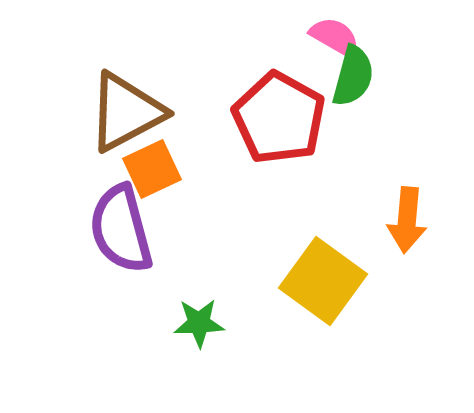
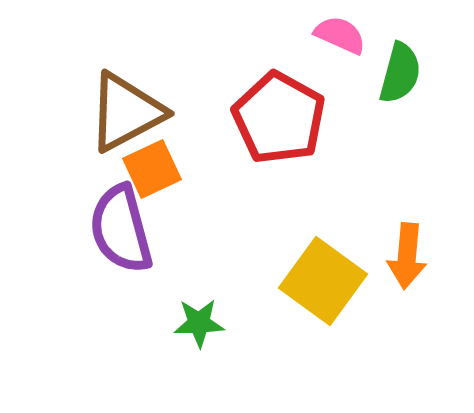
pink semicircle: moved 5 px right, 2 px up; rotated 6 degrees counterclockwise
green semicircle: moved 47 px right, 3 px up
orange arrow: moved 36 px down
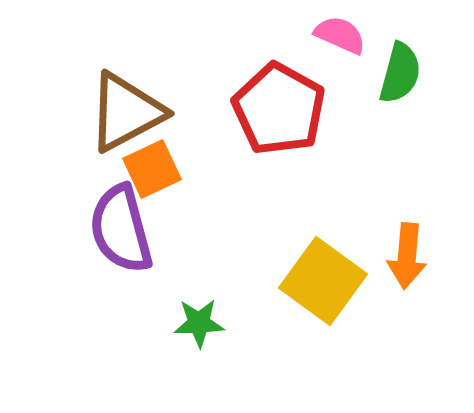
red pentagon: moved 9 px up
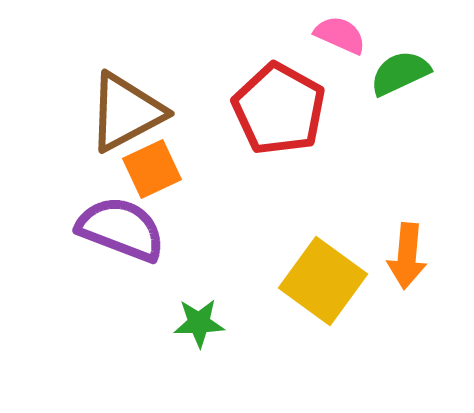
green semicircle: rotated 130 degrees counterclockwise
purple semicircle: rotated 126 degrees clockwise
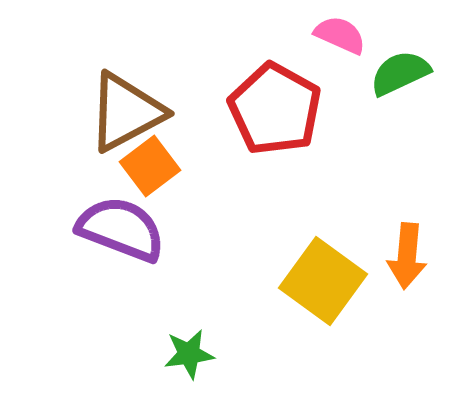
red pentagon: moved 4 px left
orange square: moved 2 px left, 3 px up; rotated 12 degrees counterclockwise
green star: moved 10 px left, 31 px down; rotated 6 degrees counterclockwise
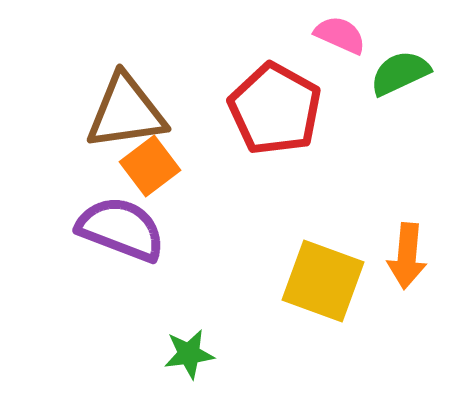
brown triangle: rotated 20 degrees clockwise
yellow square: rotated 16 degrees counterclockwise
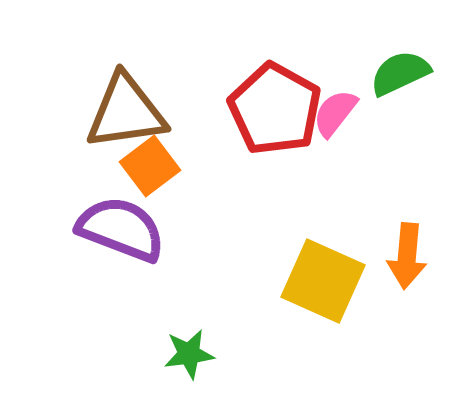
pink semicircle: moved 5 px left, 78 px down; rotated 76 degrees counterclockwise
yellow square: rotated 4 degrees clockwise
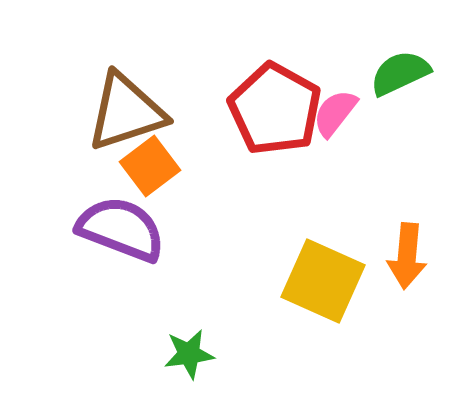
brown triangle: rotated 10 degrees counterclockwise
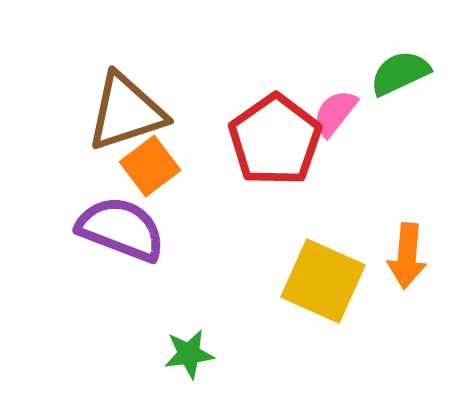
red pentagon: moved 31 px down; rotated 8 degrees clockwise
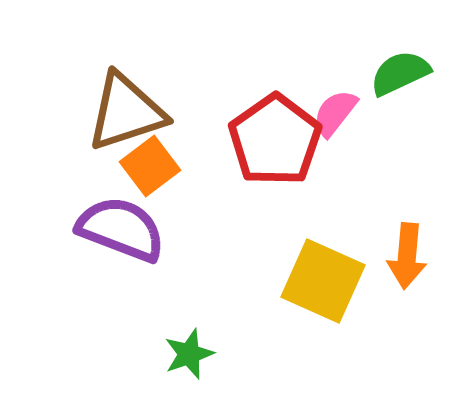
green star: rotated 12 degrees counterclockwise
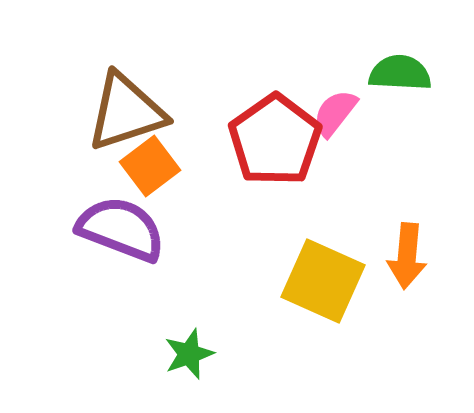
green semicircle: rotated 28 degrees clockwise
